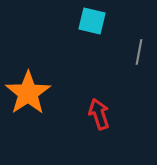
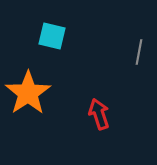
cyan square: moved 40 px left, 15 px down
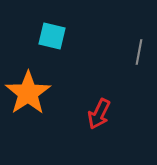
red arrow: rotated 136 degrees counterclockwise
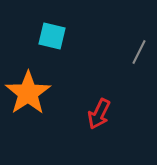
gray line: rotated 15 degrees clockwise
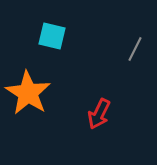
gray line: moved 4 px left, 3 px up
orange star: rotated 6 degrees counterclockwise
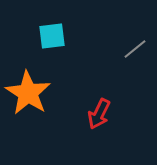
cyan square: rotated 20 degrees counterclockwise
gray line: rotated 25 degrees clockwise
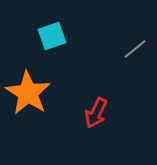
cyan square: rotated 12 degrees counterclockwise
red arrow: moved 3 px left, 1 px up
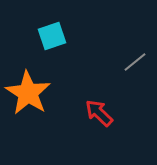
gray line: moved 13 px down
red arrow: moved 3 px right; rotated 108 degrees clockwise
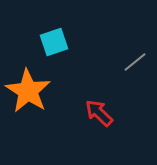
cyan square: moved 2 px right, 6 px down
orange star: moved 2 px up
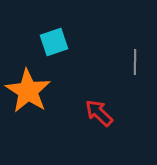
gray line: rotated 50 degrees counterclockwise
